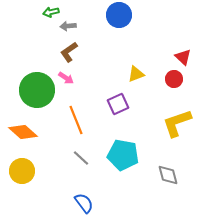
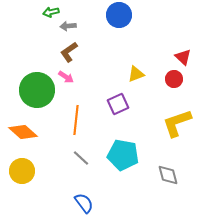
pink arrow: moved 1 px up
orange line: rotated 28 degrees clockwise
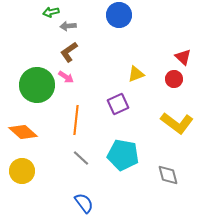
green circle: moved 5 px up
yellow L-shape: rotated 124 degrees counterclockwise
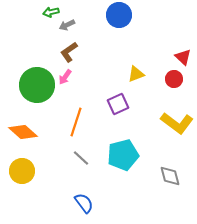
gray arrow: moved 1 px left, 1 px up; rotated 21 degrees counterclockwise
pink arrow: moved 1 px left; rotated 91 degrees clockwise
orange line: moved 2 px down; rotated 12 degrees clockwise
cyan pentagon: rotated 24 degrees counterclockwise
gray diamond: moved 2 px right, 1 px down
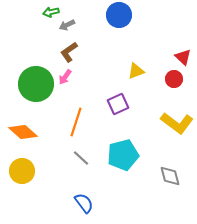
yellow triangle: moved 3 px up
green circle: moved 1 px left, 1 px up
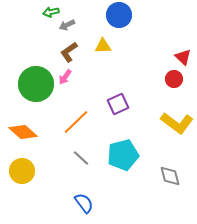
yellow triangle: moved 33 px left, 25 px up; rotated 18 degrees clockwise
orange line: rotated 28 degrees clockwise
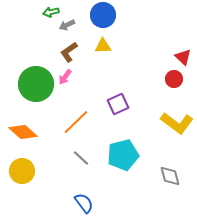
blue circle: moved 16 px left
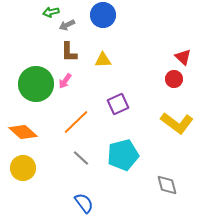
yellow triangle: moved 14 px down
brown L-shape: rotated 55 degrees counterclockwise
pink arrow: moved 4 px down
yellow circle: moved 1 px right, 3 px up
gray diamond: moved 3 px left, 9 px down
